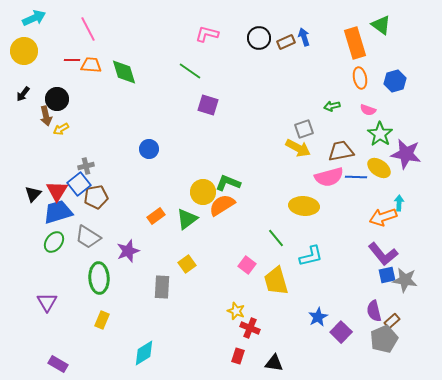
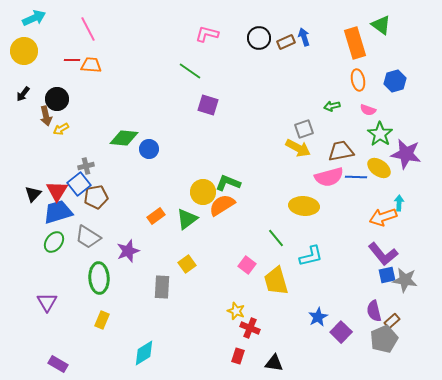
green diamond at (124, 72): moved 66 px down; rotated 68 degrees counterclockwise
orange ellipse at (360, 78): moved 2 px left, 2 px down
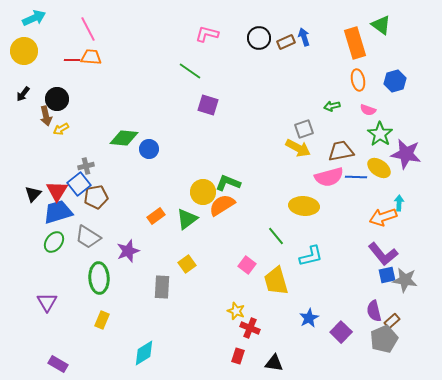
orange trapezoid at (91, 65): moved 8 px up
green line at (276, 238): moved 2 px up
blue star at (318, 317): moved 9 px left, 1 px down
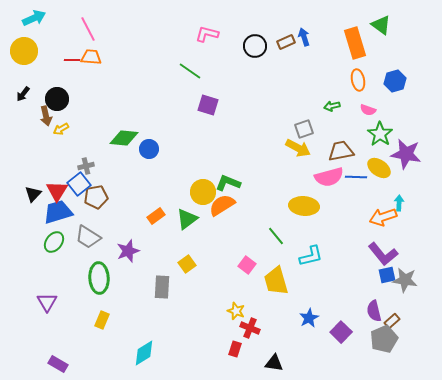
black circle at (259, 38): moved 4 px left, 8 px down
red rectangle at (238, 356): moved 3 px left, 7 px up
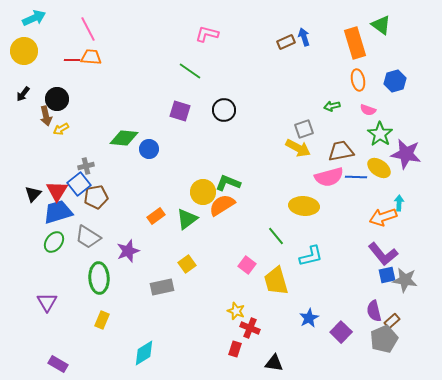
black circle at (255, 46): moved 31 px left, 64 px down
purple square at (208, 105): moved 28 px left, 6 px down
gray rectangle at (162, 287): rotated 75 degrees clockwise
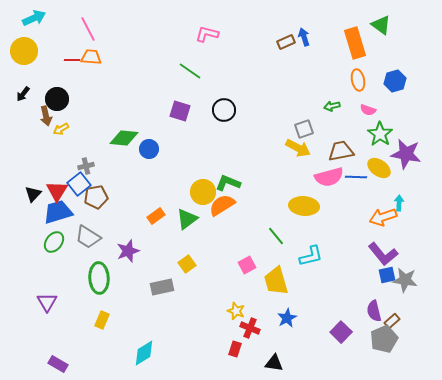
pink square at (247, 265): rotated 24 degrees clockwise
blue star at (309, 318): moved 22 px left
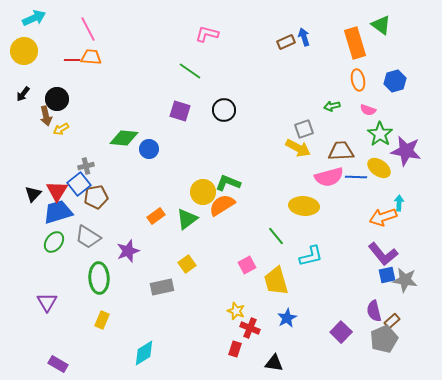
brown trapezoid at (341, 151): rotated 8 degrees clockwise
purple star at (406, 154): moved 3 px up
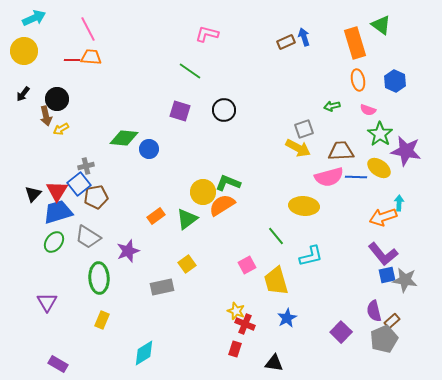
blue hexagon at (395, 81): rotated 20 degrees counterclockwise
red cross at (250, 328): moved 5 px left, 4 px up
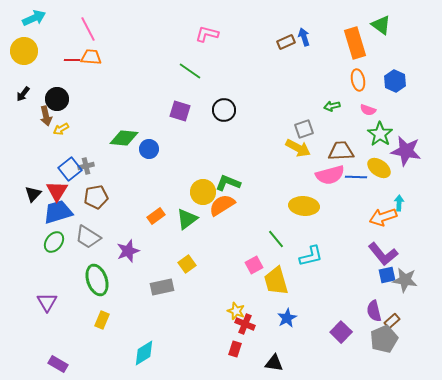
pink semicircle at (329, 177): moved 1 px right, 2 px up
blue square at (79, 184): moved 9 px left, 15 px up
green line at (276, 236): moved 3 px down
pink square at (247, 265): moved 7 px right
green ellipse at (99, 278): moved 2 px left, 2 px down; rotated 16 degrees counterclockwise
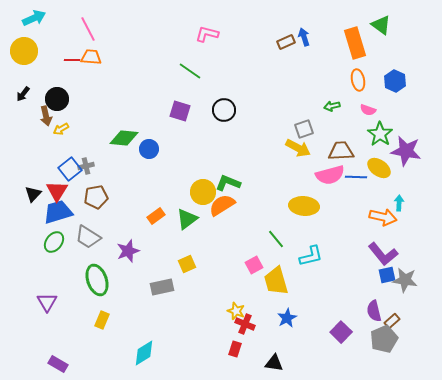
orange arrow at (383, 217): rotated 148 degrees counterclockwise
yellow square at (187, 264): rotated 12 degrees clockwise
